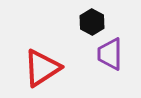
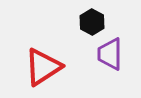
red triangle: moved 1 px right, 1 px up
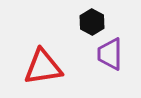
red triangle: rotated 24 degrees clockwise
